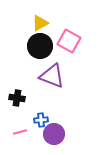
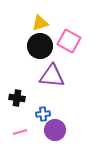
yellow triangle: rotated 12 degrees clockwise
purple triangle: rotated 16 degrees counterclockwise
blue cross: moved 2 px right, 6 px up
purple circle: moved 1 px right, 4 px up
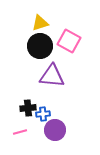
black cross: moved 11 px right, 10 px down; rotated 14 degrees counterclockwise
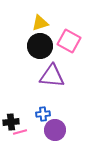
black cross: moved 17 px left, 14 px down
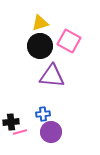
purple circle: moved 4 px left, 2 px down
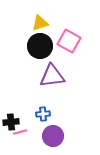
purple triangle: rotated 12 degrees counterclockwise
purple circle: moved 2 px right, 4 px down
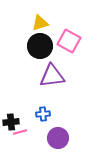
purple circle: moved 5 px right, 2 px down
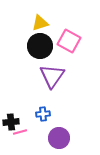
purple triangle: rotated 48 degrees counterclockwise
purple circle: moved 1 px right
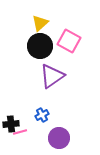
yellow triangle: rotated 24 degrees counterclockwise
purple triangle: rotated 20 degrees clockwise
blue cross: moved 1 px left, 1 px down; rotated 24 degrees counterclockwise
black cross: moved 2 px down
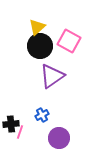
yellow triangle: moved 3 px left, 4 px down
pink line: rotated 56 degrees counterclockwise
